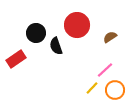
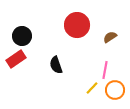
black circle: moved 14 px left, 3 px down
black semicircle: moved 19 px down
pink line: rotated 36 degrees counterclockwise
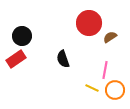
red circle: moved 12 px right, 2 px up
black semicircle: moved 7 px right, 6 px up
yellow line: rotated 72 degrees clockwise
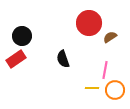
yellow line: rotated 24 degrees counterclockwise
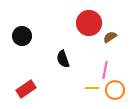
red rectangle: moved 10 px right, 30 px down
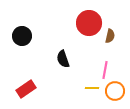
brown semicircle: moved 1 px up; rotated 136 degrees clockwise
orange circle: moved 1 px down
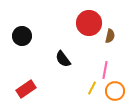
black semicircle: rotated 18 degrees counterclockwise
yellow line: rotated 64 degrees counterclockwise
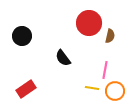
black semicircle: moved 1 px up
yellow line: rotated 72 degrees clockwise
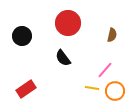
red circle: moved 21 px left
brown semicircle: moved 2 px right, 1 px up
pink line: rotated 30 degrees clockwise
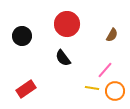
red circle: moved 1 px left, 1 px down
brown semicircle: rotated 16 degrees clockwise
